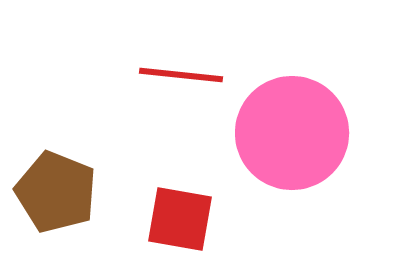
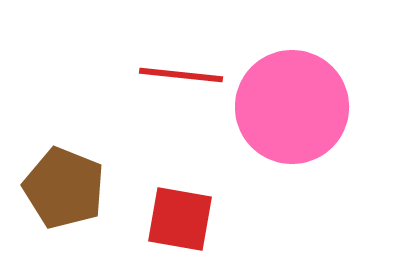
pink circle: moved 26 px up
brown pentagon: moved 8 px right, 4 px up
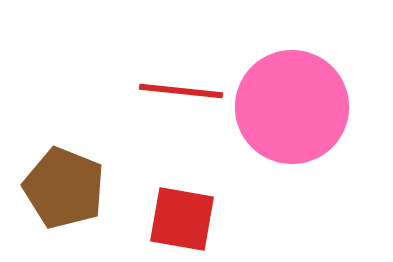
red line: moved 16 px down
red square: moved 2 px right
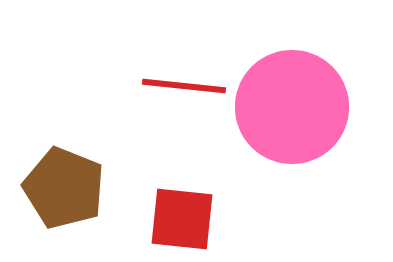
red line: moved 3 px right, 5 px up
red square: rotated 4 degrees counterclockwise
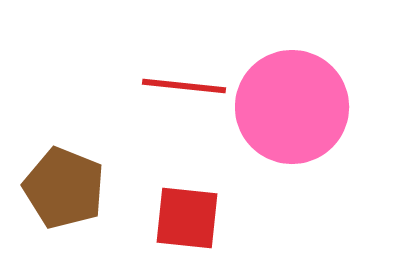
red square: moved 5 px right, 1 px up
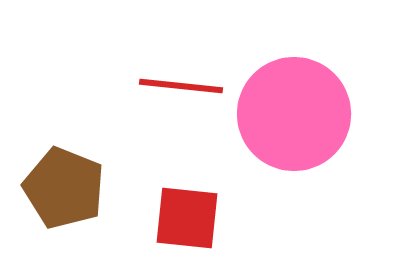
red line: moved 3 px left
pink circle: moved 2 px right, 7 px down
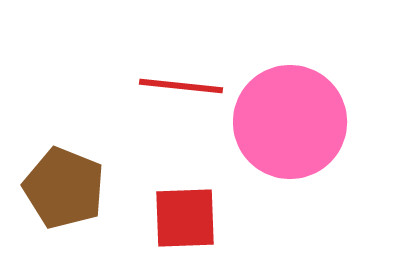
pink circle: moved 4 px left, 8 px down
red square: moved 2 px left; rotated 8 degrees counterclockwise
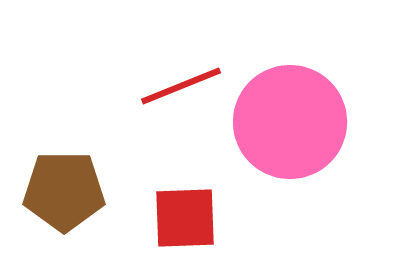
red line: rotated 28 degrees counterclockwise
brown pentagon: moved 3 px down; rotated 22 degrees counterclockwise
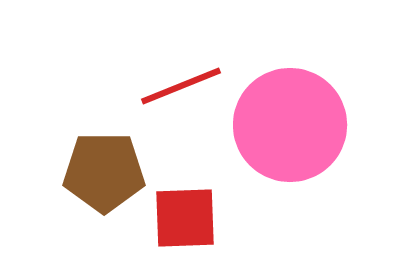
pink circle: moved 3 px down
brown pentagon: moved 40 px right, 19 px up
